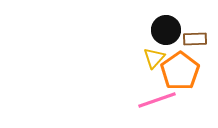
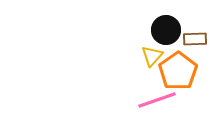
yellow triangle: moved 2 px left, 2 px up
orange pentagon: moved 2 px left
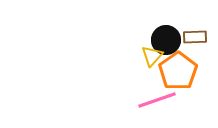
black circle: moved 10 px down
brown rectangle: moved 2 px up
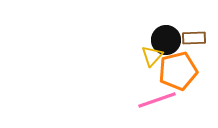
brown rectangle: moved 1 px left, 1 px down
orange pentagon: rotated 21 degrees clockwise
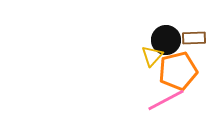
pink line: moved 9 px right; rotated 9 degrees counterclockwise
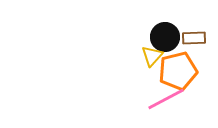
black circle: moved 1 px left, 3 px up
pink line: moved 1 px up
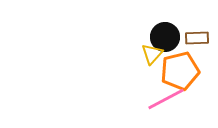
brown rectangle: moved 3 px right
yellow triangle: moved 2 px up
orange pentagon: moved 2 px right
